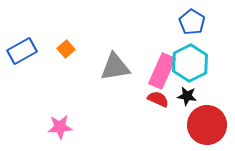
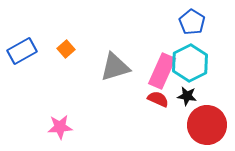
gray triangle: rotated 8 degrees counterclockwise
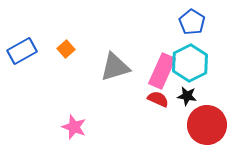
pink star: moved 14 px right; rotated 25 degrees clockwise
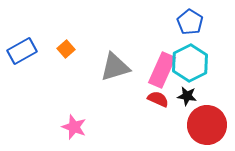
blue pentagon: moved 2 px left
pink rectangle: moved 1 px up
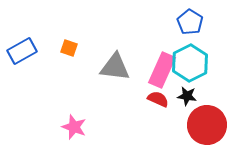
orange square: moved 3 px right, 1 px up; rotated 30 degrees counterclockwise
gray triangle: rotated 24 degrees clockwise
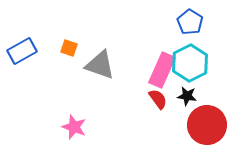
gray triangle: moved 15 px left, 2 px up; rotated 12 degrees clockwise
red semicircle: rotated 30 degrees clockwise
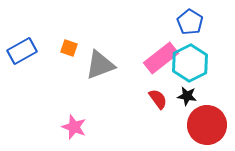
gray triangle: rotated 40 degrees counterclockwise
pink rectangle: moved 1 px left, 12 px up; rotated 28 degrees clockwise
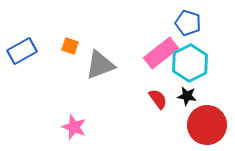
blue pentagon: moved 2 px left, 1 px down; rotated 15 degrees counterclockwise
orange square: moved 1 px right, 2 px up
pink rectangle: moved 5 px up
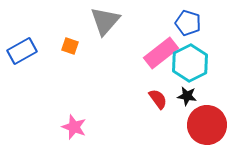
gray triangle: moved 5 px right, 44 px up; rotated 28 degrees counterclockwise
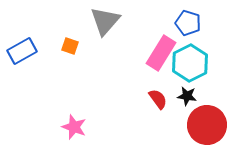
pink rectangle: rotated 20 degrees counterclockwise
